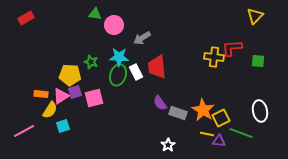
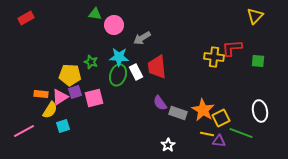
pink triangle: moved 1 px left, 1 px down
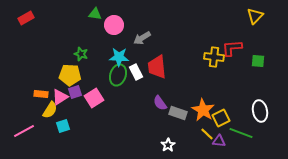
green star: moved 10 px left, 8 px up
pink square: rotated 18 degrees counterclockwise
yellow line: rotated 32 degrees clockwise
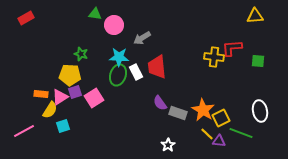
yellow triangle: rotated 42 degrees clockwise
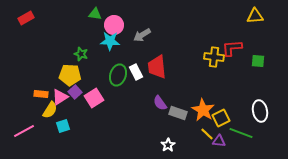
gray arrow: moved 3 px up
cyan star: moved 9 px left, 16 px up
purple square: rotated 24 degrees counterclockwise
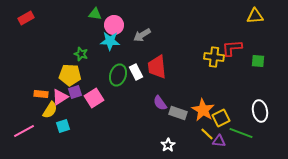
purple square: rotated 24 degrees clockwise
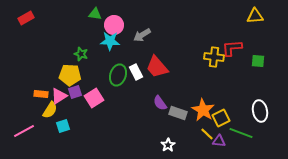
red trapezoid: rotated 35 degrees counterclockwise
pink triangle: moved 1 px left, 1 px up
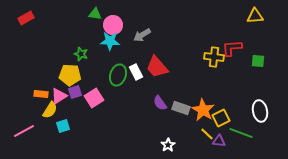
pink circle: moved 1 px left
gray rectangle: moved 3 px right, 5 px up
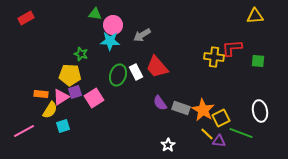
pink triangle: moved 2 px right, 1 px down
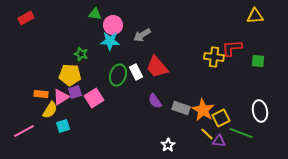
purple semicircle: moved 5 px left, 2 px up
